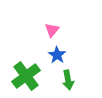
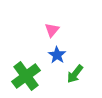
green arrow: moved 7 px right, 6 px up; rotated 48 degrees clockwise
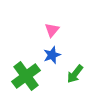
blue star: moved 5 px left; rotated 18 degrees clockwise
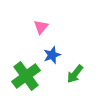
pink triangle: moved 11 px left, 3 px up
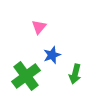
pink triangle: moved 2 px left
green arrow: rotated 24 degrees counterclockwise
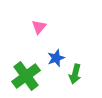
blue star: moved 4 px right, 3 px down
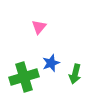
blue star: moved 5 px left, 5 px down
green cross: moved 2 px left, 1 px down; rotated 20 degrees clockwise
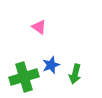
pink triangle: rotated 35 degrees counterclockwise
blue star: moved 2 px down
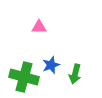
pink triangle: rotated 35 degrees counterclockwise
green cross: rotated 32 degrees clockwise
